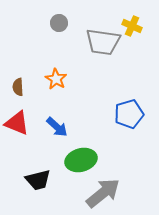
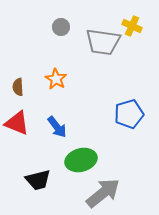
gray circle: moved 2 px right, 4 px down
blue arrow: rotated 10 degrees clockwise
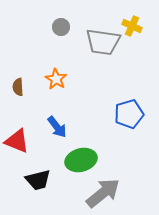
red triangle: moved 18 px down
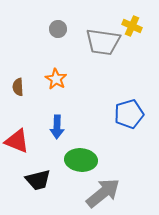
gray circle: moved 3 px left, 2 px down
blue arrow: rotated 40 degrees clockwise
green ellipse: rotated 20 degrees clockwise
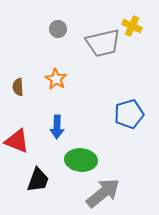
gray trapezoid: moved 1 px down; rotated 21 degrees counterclockwise
black trapezoid: rotated 56 degrees counterclockwise
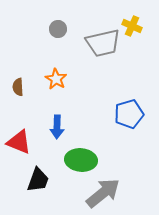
red triangle: moved 2 px right, 1 px down
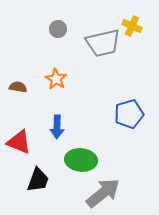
brown semicircle: rotated 102 degrees clockwise
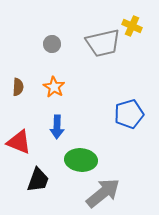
gray circle: moved 6 px left, 15 px down
orange star: moved 2 px left, 8 px down
brown semicircle: rotated 84 degrees clockwise
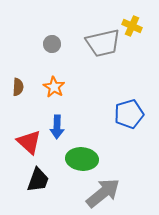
red triangle: moved 10 px right; rotated 20 degrees clockwise
green ellipse: moved 1 px right, 1 px up
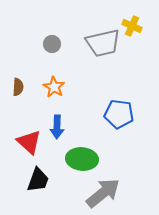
blue pentagon: moved 10 px left; rotated 24 degrees clockwise
